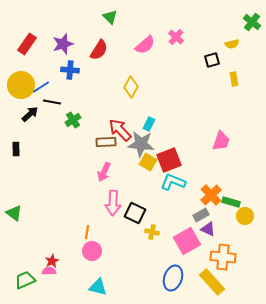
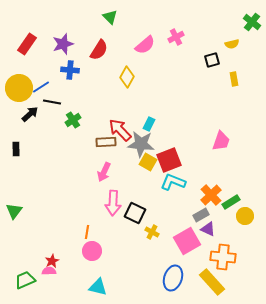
pink cross at (176, 37): rotated 21 degrees clockwise
yellow circle at (21, 85): moved 2 px left, 3 px down
yellow diamond at (131, 87): moved 4 px left, 10 px up
green rectangle at (231, 202): rotated 48 degrees counterclockwise
green triangle at (14, 213): moved 2 px up; rotated 30 degrees clockwise
yellow cross at (152, 232): rotated 16 degrees clockwise
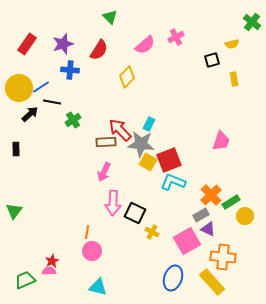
yellow diamond at (127, 77): rotated 15 degrees clockwise
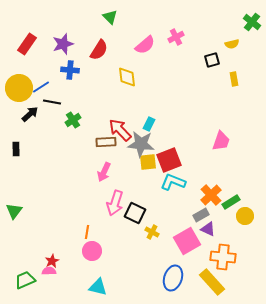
yellow diamond at (127, 77): rotated 50 degrees counterclockwise
yellow square at (148, 162): rotated 36 degrees counterclockwise
pink arrow at (113, 203): moved 2 px right; rotated 15 degrees clockwise
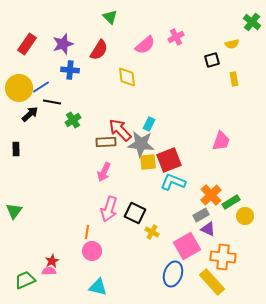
pink arrow at (115, 203): moved 6 px left, 6 px down
pink square at (187, 241): moved 5 px down
blue ellipse at (173, 278): moved 4 px up
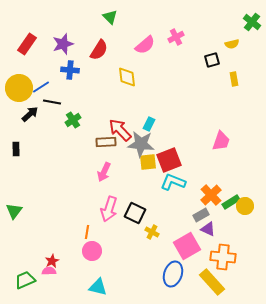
yellow circle at (245, 216): moved 10 px up
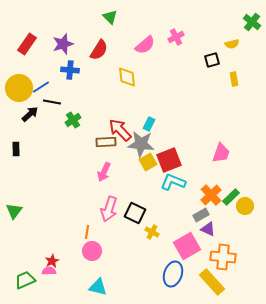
pink trapezoid at (221, 141): moved 12 px down
yellow square at (148, 162): rotated 24 degrees counterclockwise
green rectangle at (231, 202): moved 5 px up; rotated 12 degrees counterclockwise
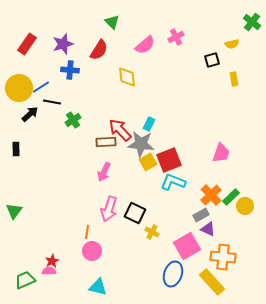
green triangle at (110, 17): moved 2 px right, 5 px down
